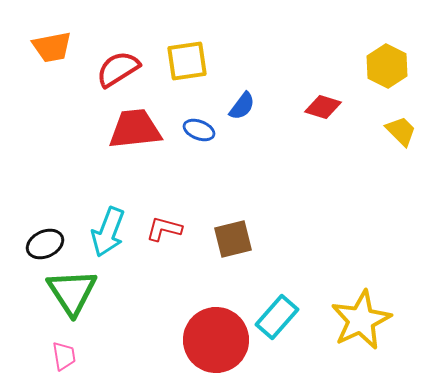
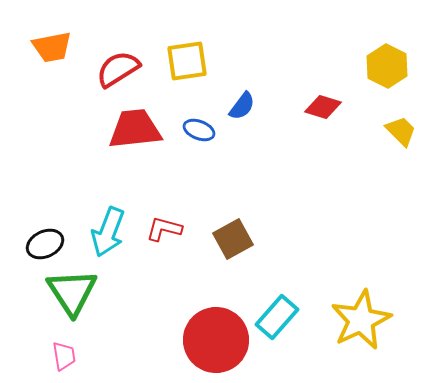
brown square: rotated 15 degrees counterclockwise
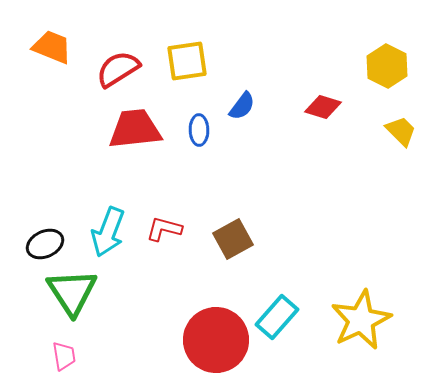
orange trapezoid: rotated 147 degrees counterclockwise
blue ellipse: rotated 68 degrees clockwise
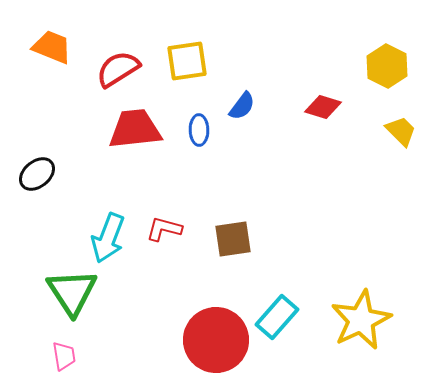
cyan arrow: moved 6 px down
brown square: rotated 21 degrees clockwise
black ellipse: moved 8 px left, 70 px up; rotated 15 degrees counterclockwise
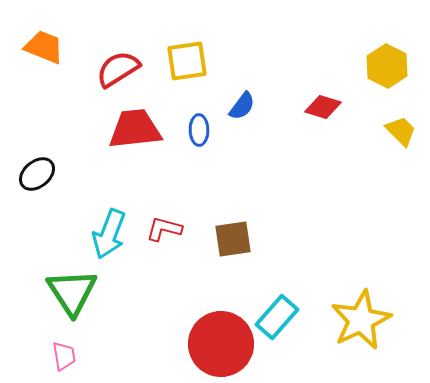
orange trapezoid: moved 8 px left
cyan arrow: moved 1 px right, 4 px up
red circle: moved 5 px right, 4 px down
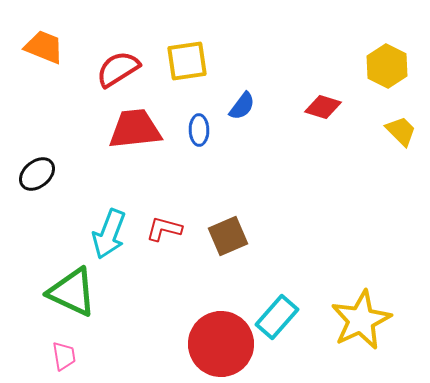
brown square: moved 5 px left, 3 px up; rotated 15 degrees counterclockwise
green triangle: rotated 32 degrees counterclockwise
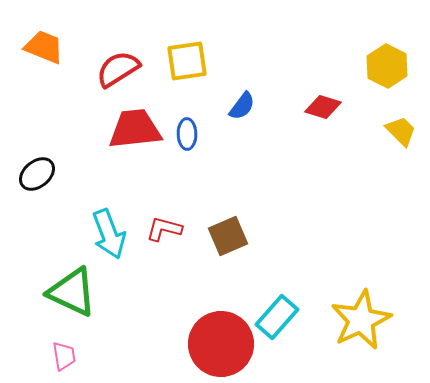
blue ellipse: moved 12 px left, 4 px down
cyan arrow: rotated 42 degrees counterclockwise
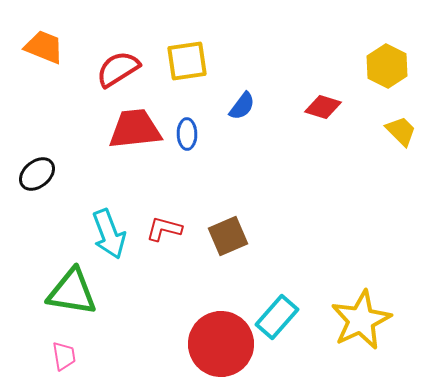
green triangle: rotated 16 degrees counterclockwise
